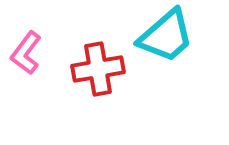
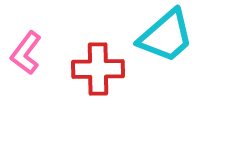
red cross: rotated 9 degrees clockwise
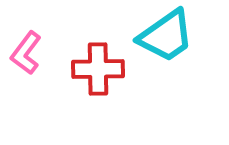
cyan trapezoid: rotated 6 degrees clockwise
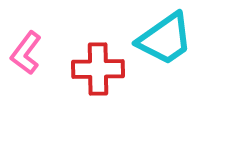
cyan trapezoid: moved 1 px left, 3 px down
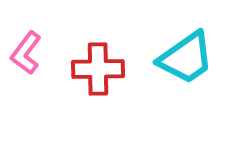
cyan trapezoid: moved 21 px right, 19 px down
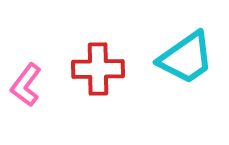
pink L-shape: moved 32 px down
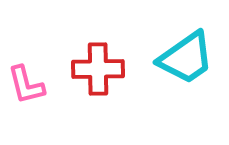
pink L-shape: rotated 51 degrees counterclockwise
